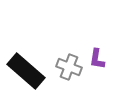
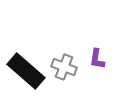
gray cross: moved 5 px left
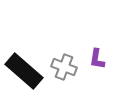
black rectangle: moved 2 px left
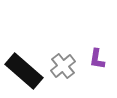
gray cross: moved 1 px left, 1 px up; rotated 30 degrees clockwise
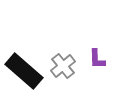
purple L-shape: rotated 10 degrees counterclockwise
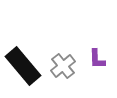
black rectangle: moved 1 px left, 5 px up; rotated 9 degrees clockwise
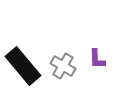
gray cross: rotated 20 degrees counterclockwise
